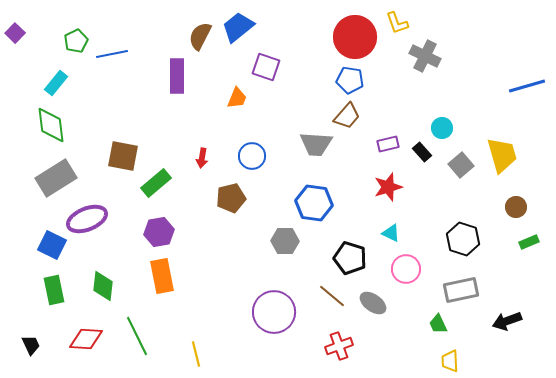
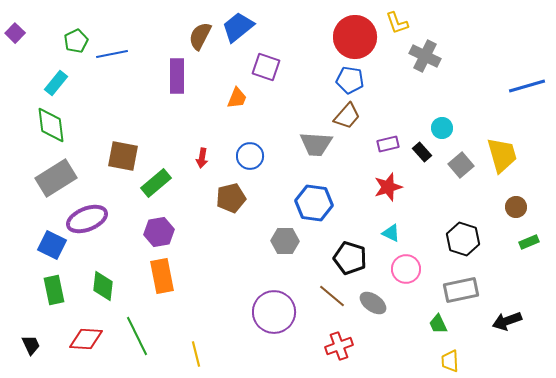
blue circle at (252, 156): moved 2 px left
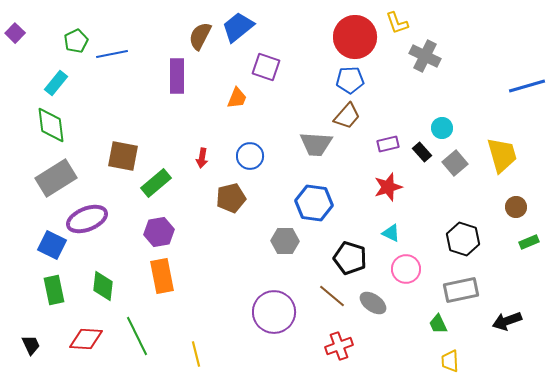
blue pentagon at (350, 80): rotated 12 degrees counterclockwise
gray square at (461, 165): moved 6 px left, 2 px up
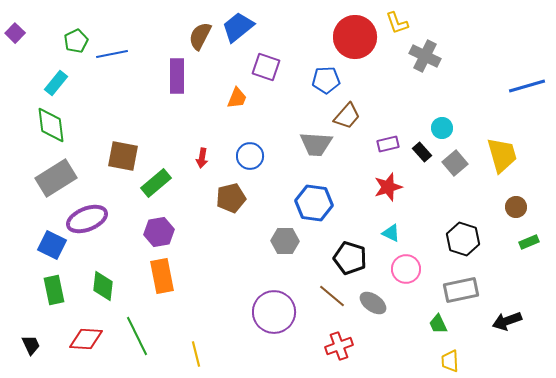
blue pentagon at (350, 80): moved 24 px left
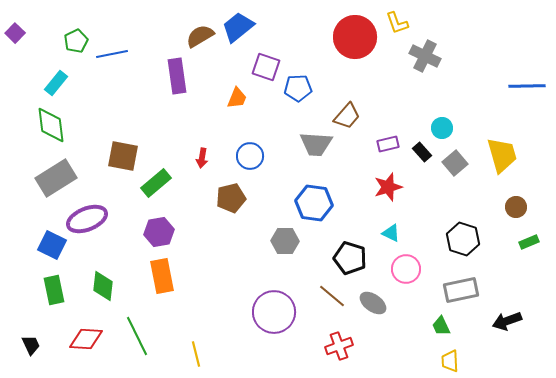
brown semicircle at (200, 36): rotated 32 degrees clockwise
purple rectangle at (177, 76): rotated 8 degrees counterclockwise
blue pentagon at (326, 80): moved 28 px left, 8 px down
blue line at (527, 86): rotated 15 degrees clockwise
green trapezoid at (438, 324): moved 3 px right, 2 px down
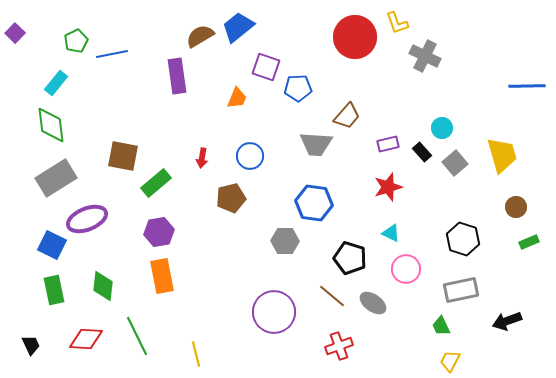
yellow trapezoid at (450, 361): rotated 30 degrees clockwise
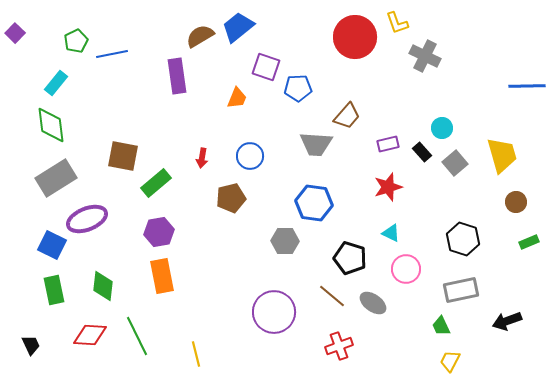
brown circle at (516, 207): moved 5 px up
red diamond at (86, 339): moved 4 px right, 4 px up
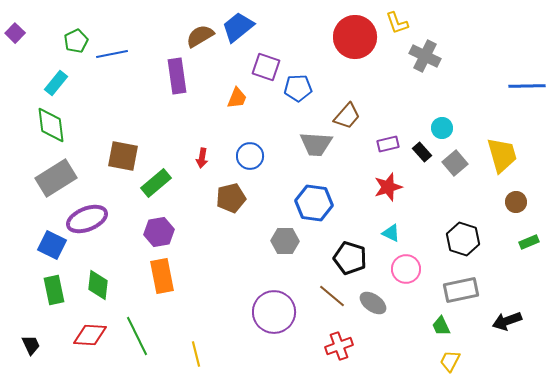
green diamond at (103, 286): moved 5 px left, 1 px up
